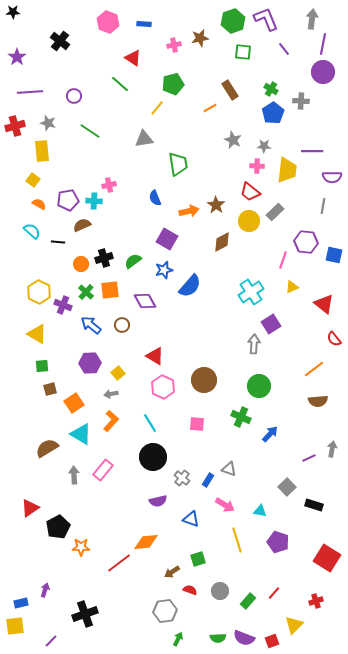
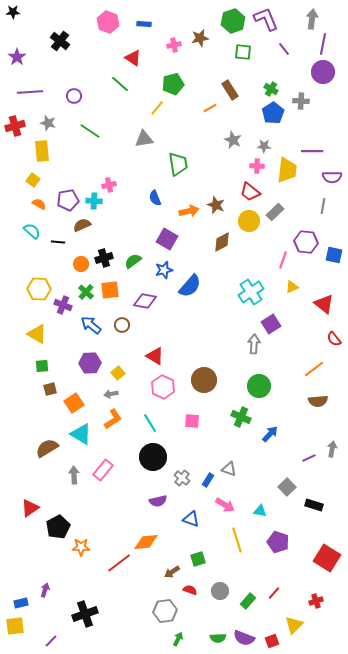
brown star at (216, 205): rotated 12 degrees counterclockwise
yellow hexagon at (39, 292): moved 3 px up; rotated 25 degrees counterclockwise
purple diamond at (145, 301): rotated 50 degrees counterclockwise
orange L-shape at (111, 421): moved 2 px right, 2 px up; rotated 15 degrees clockwise
pink square at (197, 424): moved 5 px left, 3 px up
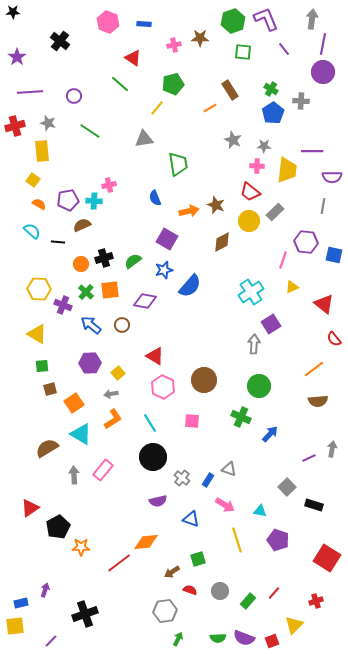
brown star at (200, 38): rotated 12 degrees clockwise
purple pentagon at (278, 542): moved 2 px up
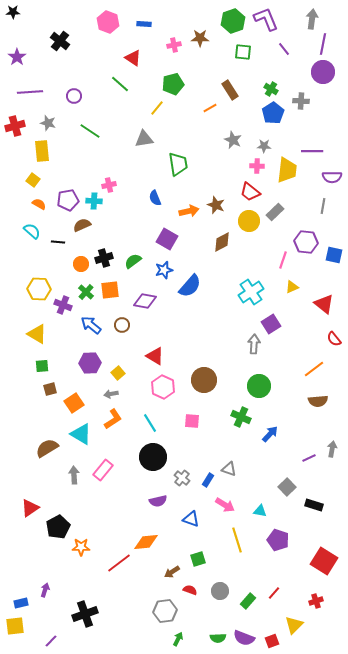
red square at (327, 558): moved 3 px left, 3 px down
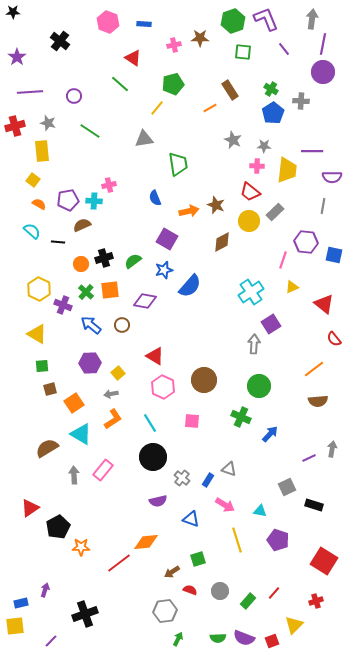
yellow hexagon at (39, 289): rotated 25 degrees clockwise
gray square at (287, 487): rotated 18 degrees clockwise
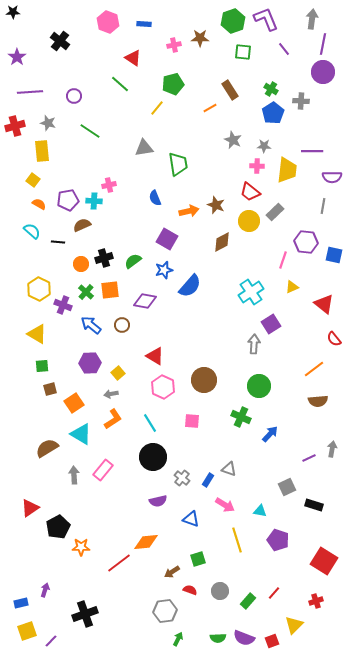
gray triangle at (144, 139): moved 9 px down
yellow square at (15, 626): moved 12 px right, 5 px down; rotated 12 degrees counterclockwise
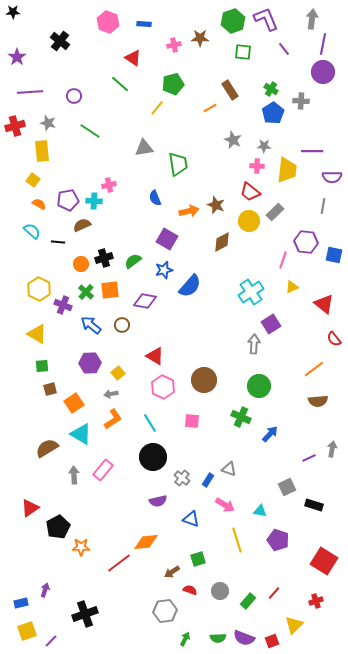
green arrow at (178, 639): moved 7 px right
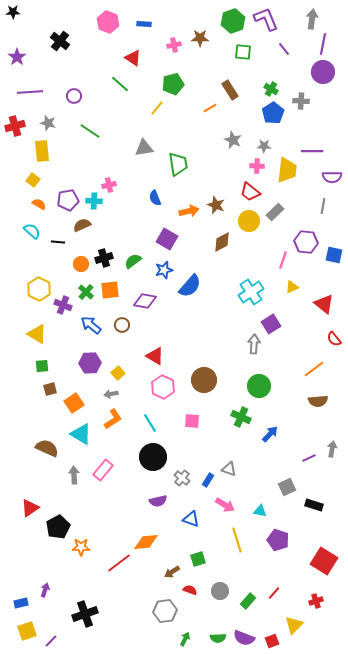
brown semicircle at (47, 448): rotated 55 degrees clockwise
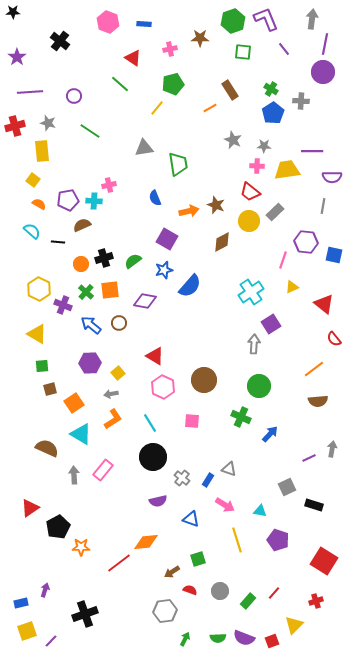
purple line at (323, 44): moved 2 px right
pink cross at (174, 45): moved 4 px left, 4 px down
yellow trapezoid at (287, 170): rotated 104 degrees counterclockwise
brown circle at (122, 325): moved 3 px left, 2 px up
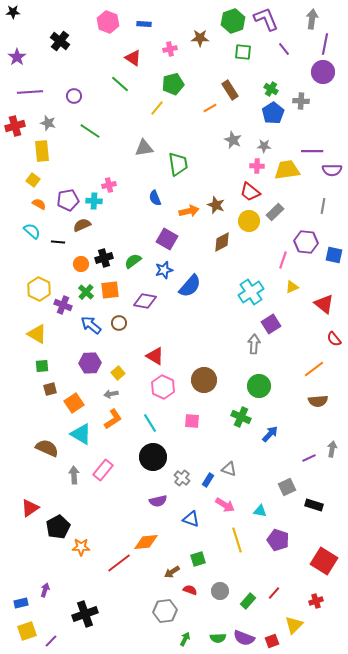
purple semicircle at (332, 177): moved 7 px up
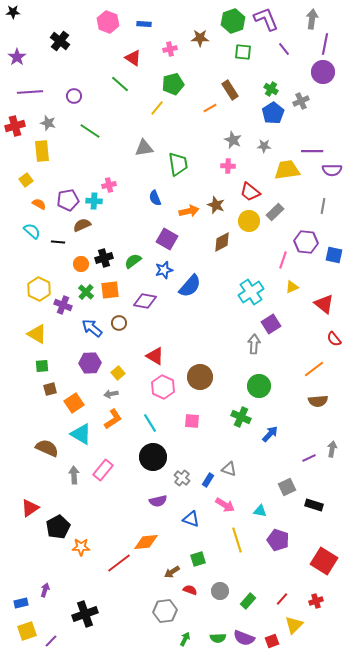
gray cross at (301, 101): rotated 28 degrees counterclockwise
pink cross at (257, 166): moved 29 px left
yellow square at (33, 180): moved 7 px left; rotated 16 degrees clockwise
blue arrow at (91, 325): moved 1 px right, 3 px down
brown circle at (204, 380): moved 4 px left, 3 px up
red line at (274, 593): moved 8 px right, 6 px down
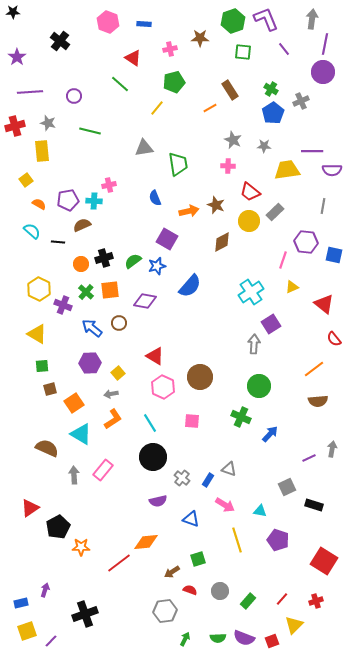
green pentagon at (173, 84): moved 1 px right, 2 px up
green line at (90, 131): rotated 20 degrees counterclockwise
blue star at (164, 270): moved 7 px left, 4 px up
